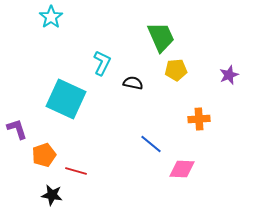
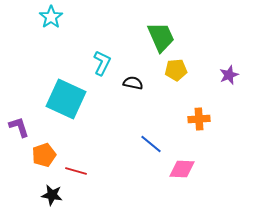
purple L-shape: moved 2 px right, 2 px up
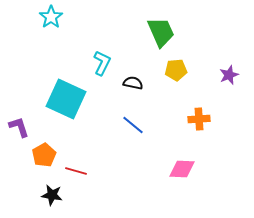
green trapezoid: moved 5 px up
blue line: moved 18 px left, 19 px up
orange pentagon: rotated 10 degrees counterclockwise
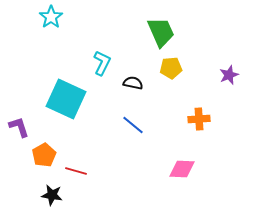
yellow pentagon: moved 5 px left, 2 px up
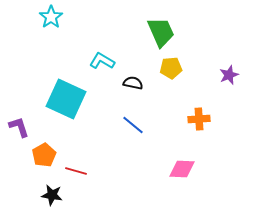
cyan L-shape: moved 2 px up; rotated 85 degrees counterclockwise
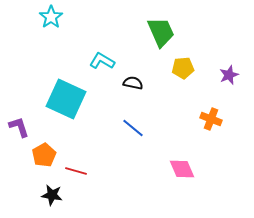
yellow pentagon: moved 12 px right
orange cross: moved 12 px right; rotated 25 degrees clockwise
blue line: moved 3 px down
pink diamond: rotated 64 degrees clockwise
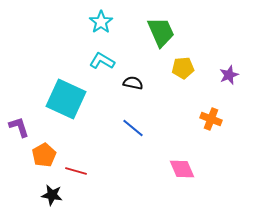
cyan star: moved 50 px right, 5 px down
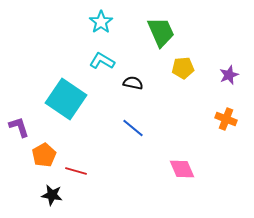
cyan square: rotated 9 degrees clockwise
orange cross: moved 15 px right
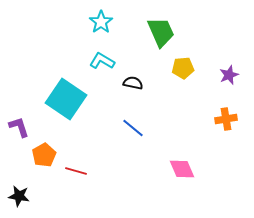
orange cross: rotated 30 degrees counterclockwise
black star: moved 33 px left, 1 px down
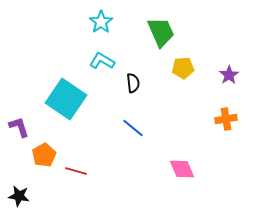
purple star: rotated 12 degrees counterclockwise
black semicircle: rotated 72 degrees clockwise
